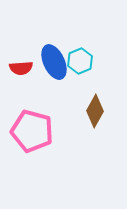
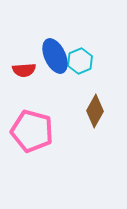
blue ellipse: moved 1 px right, 6 px up
red semicircle: moved 3 px right, 2 px down
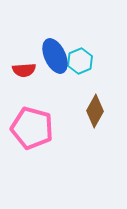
pink pentagon: moved 3 px up
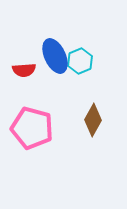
brown diamond: moved 2 px left, 9 px down
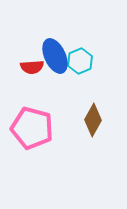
red semicircle: moved 8 px right, 3 px up
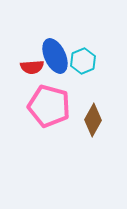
cyan hexagon: moved 3 px right
pink pentagon: moved 17 px right, 22 px up
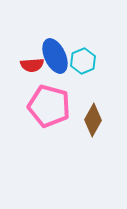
red semicircle: moved 2 px up
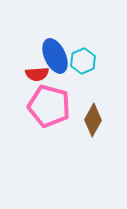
red semicircle: moved 5 px right, 9 px down
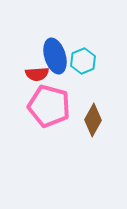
blue ellipse: rotated 8 degrees clockwise
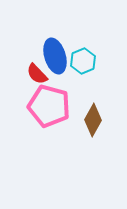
red semicircle: rotated 50 degrees clockwise
